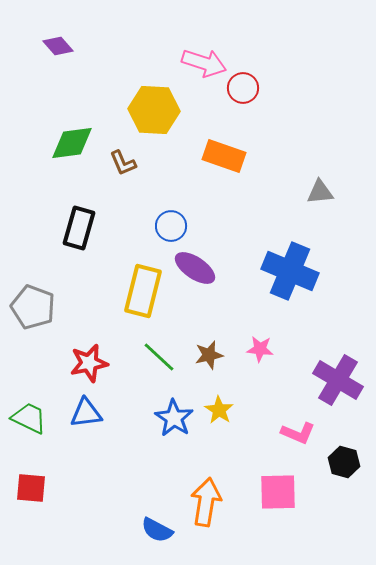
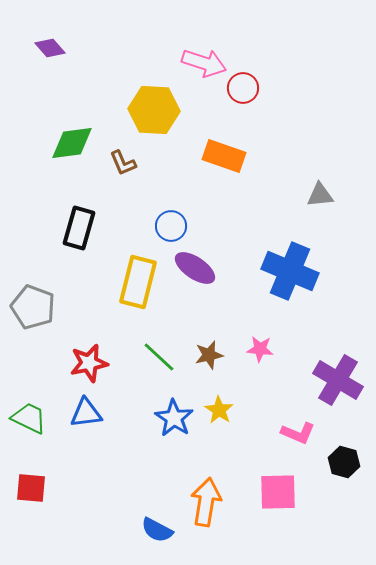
purple diamond: moved 8 px left, 2 px down
gray triangle: moved 3 px down
yellow rectangle: moved 5 px left, 9 px up
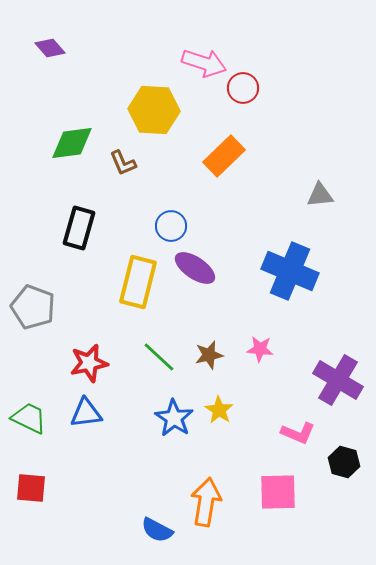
orange rectangle: rotated 63 degrees counterclockwise
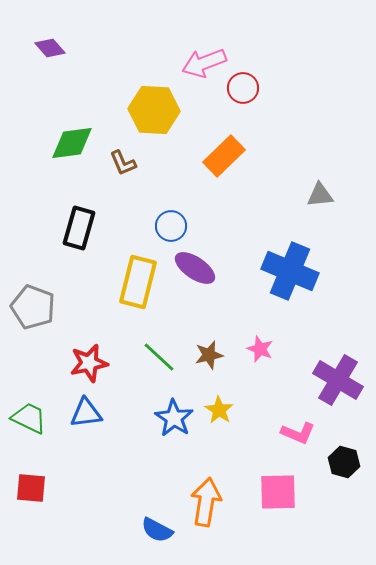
pink arrow: rotated 141 degrees clockwise
pink star: rotated 16 degrees clockwise
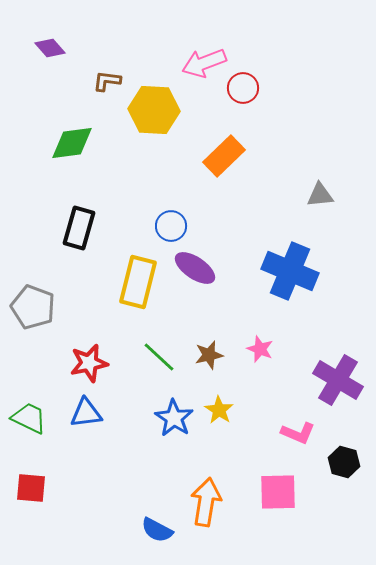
brown L-shape: moved 16 px left, 82 px up; rotated 120 degrees clockwise
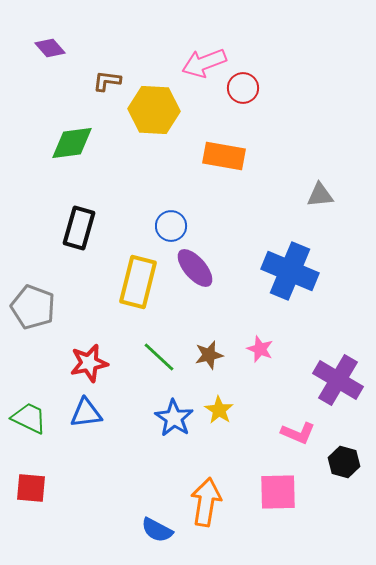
orange rectangle: rotated 54 degrees clockwise
purple ellipse: rotated 15 degrees clockwise
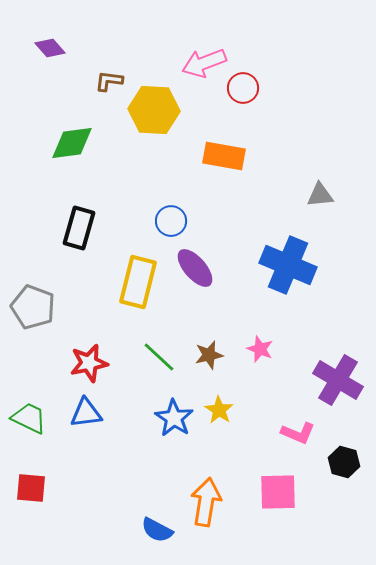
brown L-shape: moved 2 px right
blue circle: moved 5 px up
blue cross: moved 2 px left, 6 px up
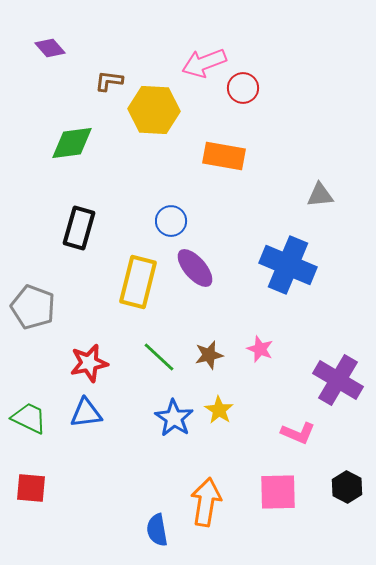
black hexagon: moved 3 px right, 25 px down; rotated 12 degrees clockwise
blue semicircle: rotated 52 degrees clockwise
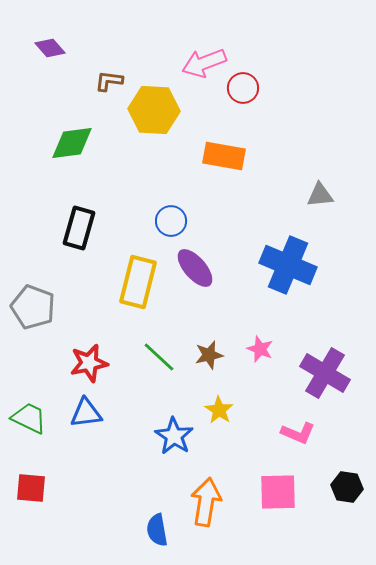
purple cross: moved 13 px left, 7 px up
blue star: moved 18 px down
black hexagon: rotated 20 degrees counterclockwise
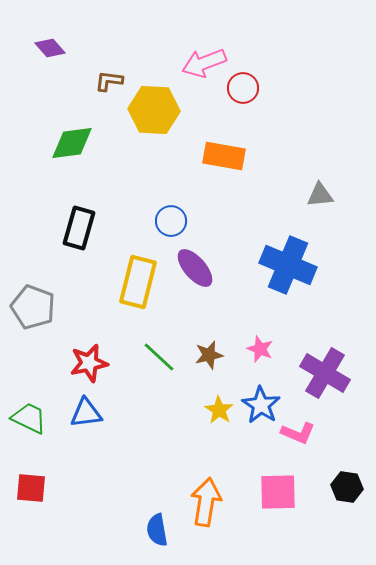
blue star: moved 87 px right, 31 px up
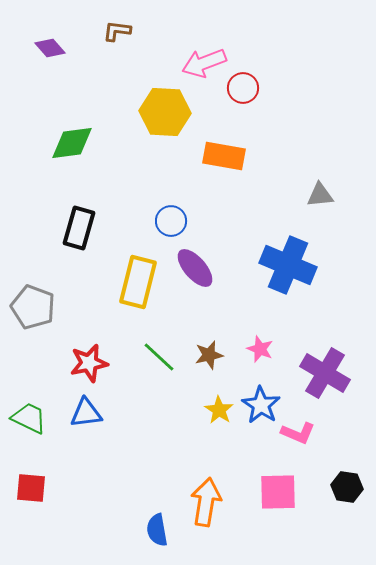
brown L-shape: moved 8 px right, 50 px up
yellow hexagon: moved 11 px right, 2 px down
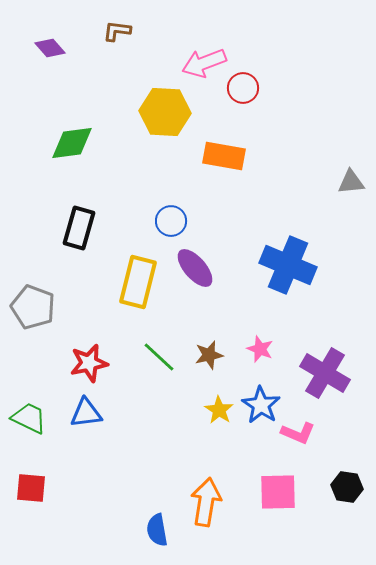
gray triangle: moved 31 px right, 13 px up
